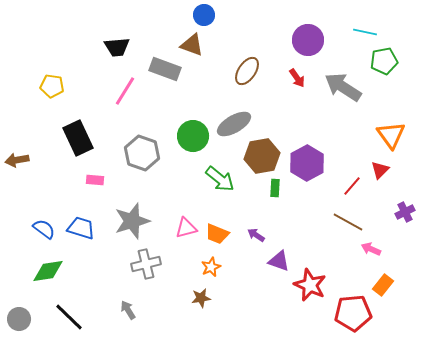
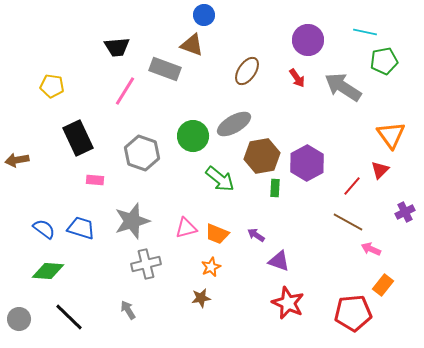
green diamond at (48, 271): rotated 12 degrees clockwise
red star at (310, 285): moved 22 px left, 18 px down
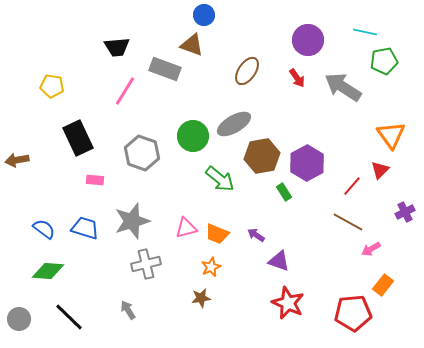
green rectangle at (275, 188): moved 9 px right, 4 px down; rotated 36 degrees counterclockwise
blue trapezoid at (81, 228): moved 4 px right
pink arrow at (371, 249): rotated 54 degrees counterclockwise
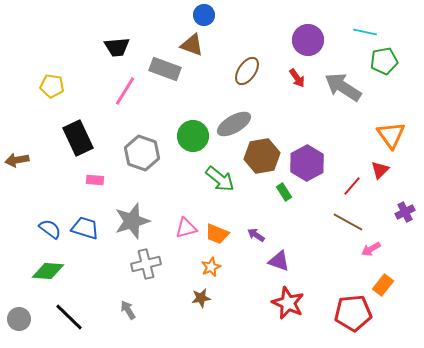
blue semicircle at (44, 229): moved 6 px right
